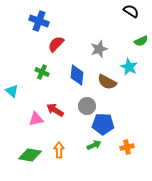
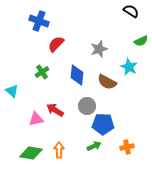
green cross: rotated 32 degrees clockwise
green arrow: moved 1 px down
green diamond: moved 1 px right, 2 px up
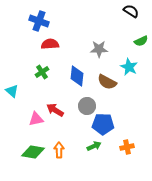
red semicircle: moved 6 px left; rotated 42 degrees clockwise
gray star: rotated 18 degrees clockwise
blue diamond: moved 1 px down
green diamond: moved 2 px right, 1 px up
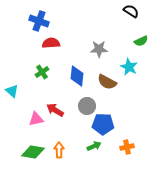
red semicircle: moved 1 px right, 1 px up
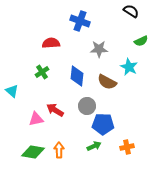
blue cross: moved 41 px right
